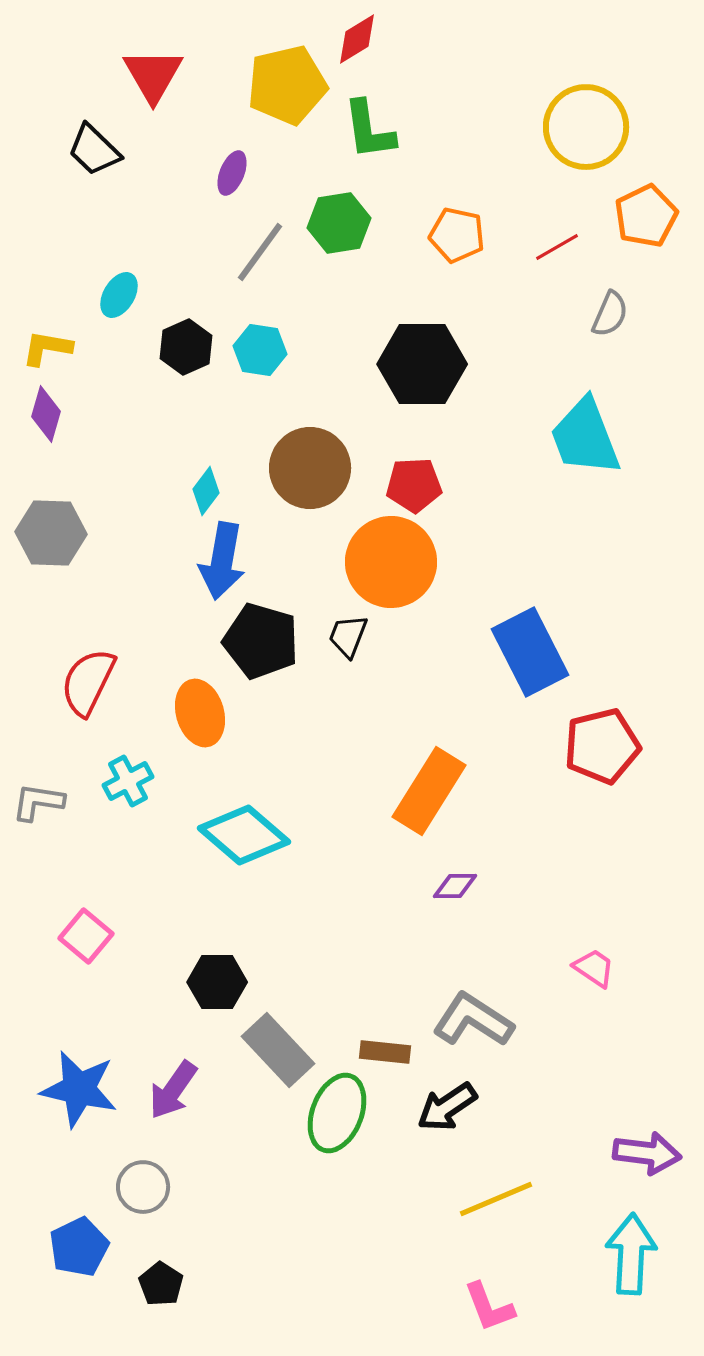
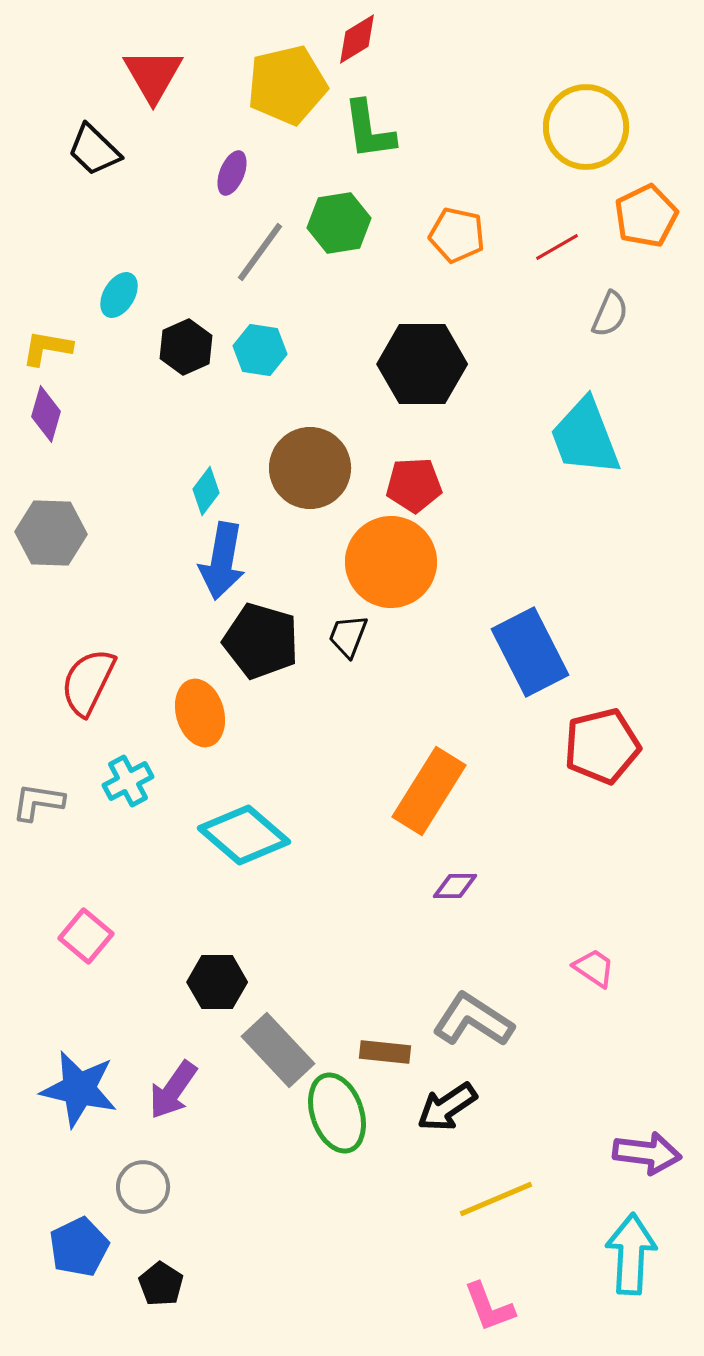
green ellipse at (337, 1113): rotated 40 degrees counterclockwise
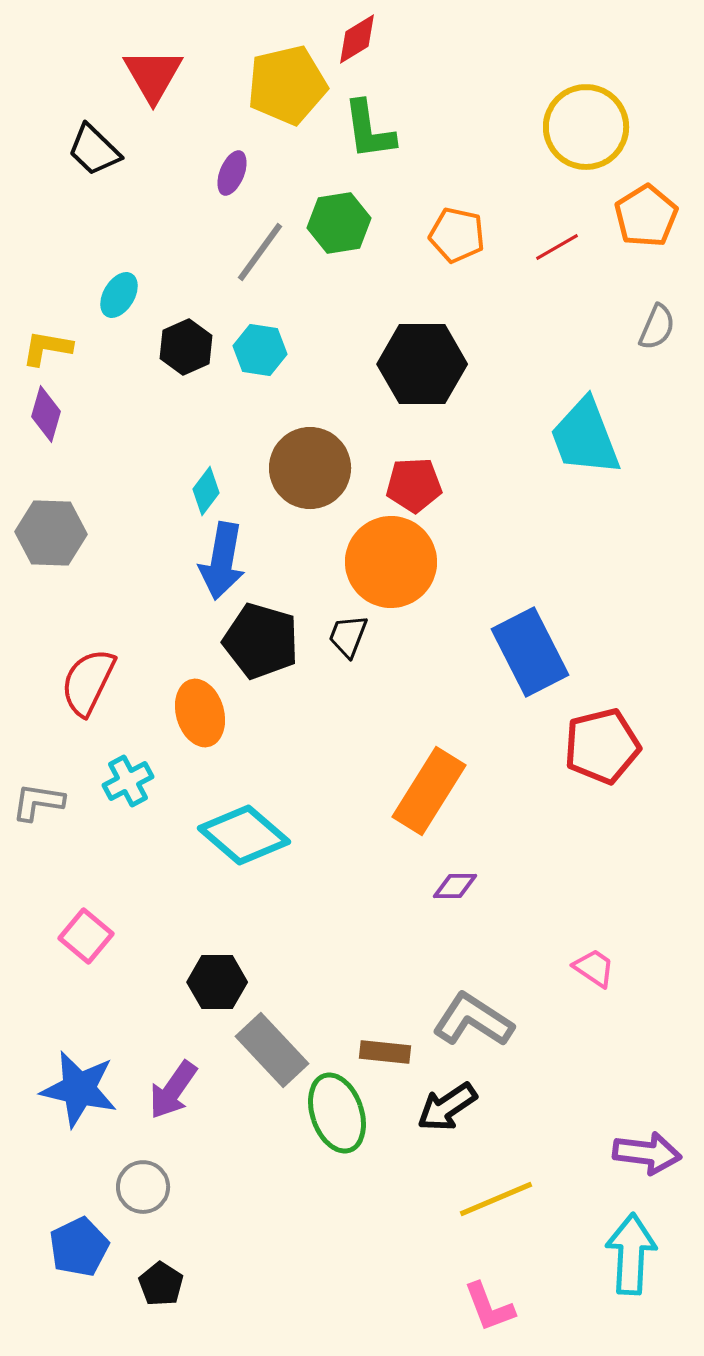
orange pentagon at (646, 216): rotated 6 degrees counterclockwise
gray semicircle at (610, 314): moved 47 px right, 13 px down
gray rectangle at (278, 1050): moved 6 px left
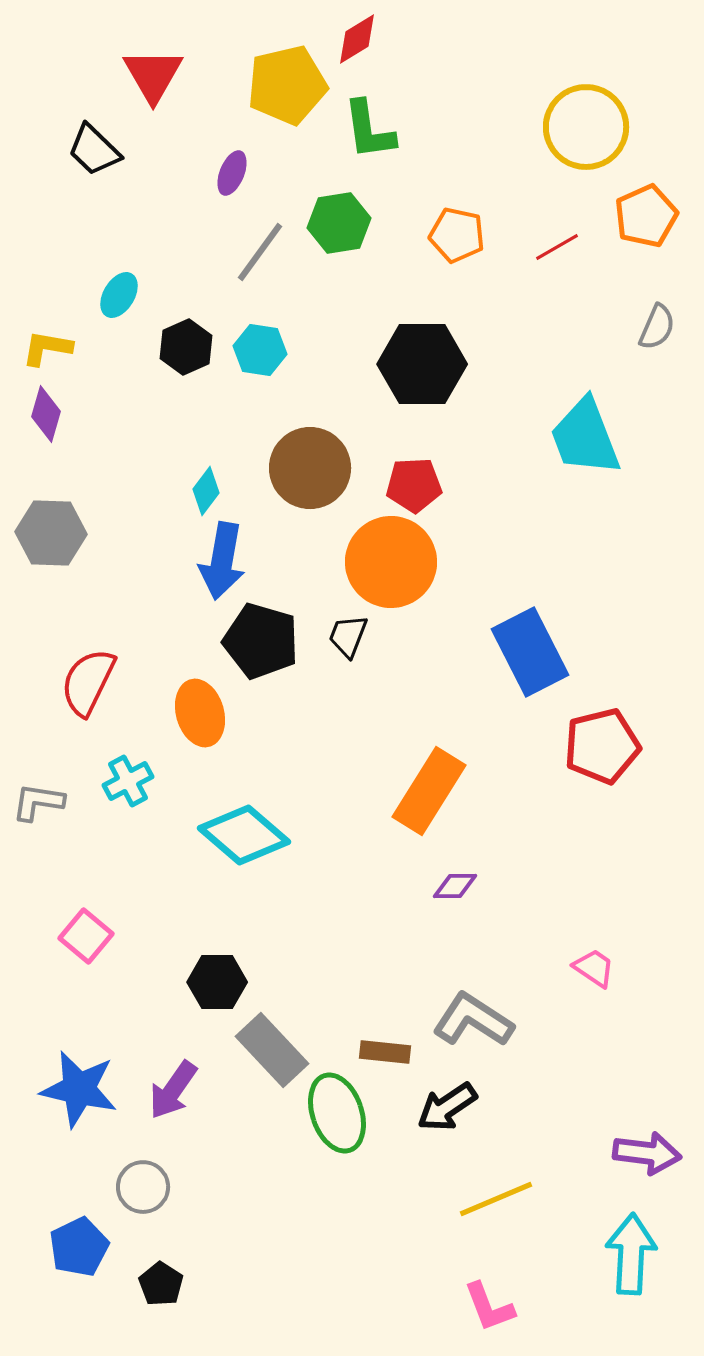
orange pentagon at (646, 216): rotated 8 degrees clockwise
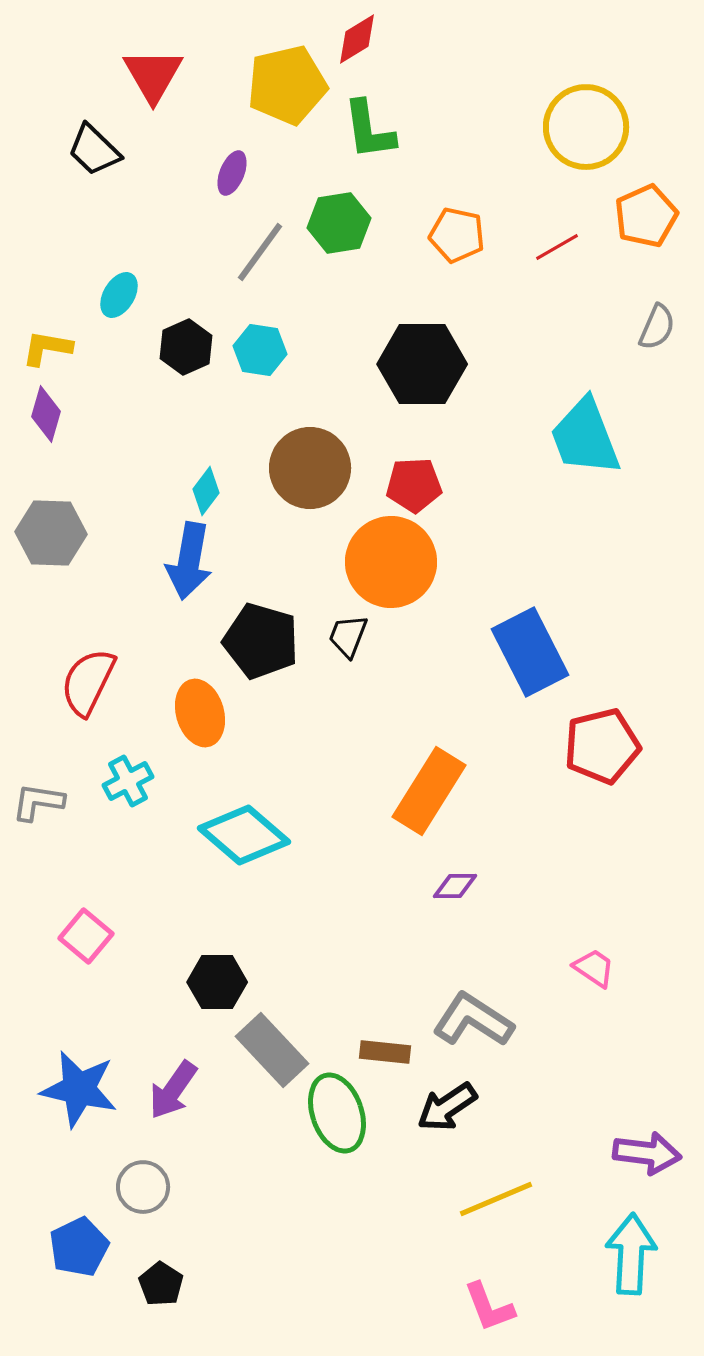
blue arrow at (222, 561): moved 33 px left
